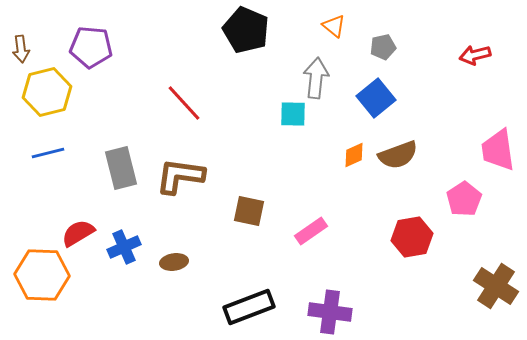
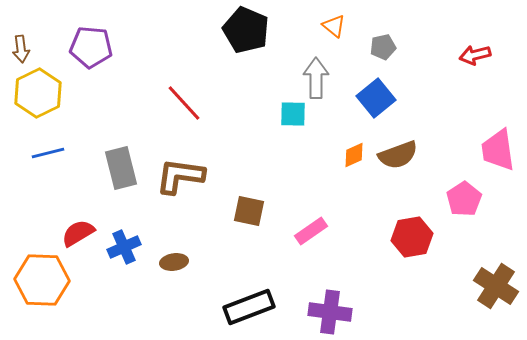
gray arrow: rotated 6 degrees counterclockwise
yellow hexagon: moved 9 px left, 1 px down; rotated 12 degrees counterclockwise
orange hexagon: moved 5 px down
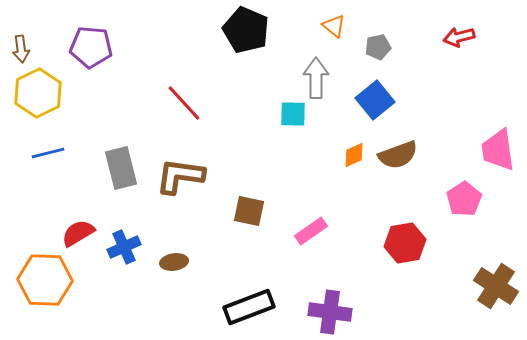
gray pentagon: moved 5 px left
red arrow: moved 16 px left, 18 px up
blue square: moved 1 px left, 2 px down
red hexagon: moved 7 px left, 6 px down
orange hexagon: moved 3 px right
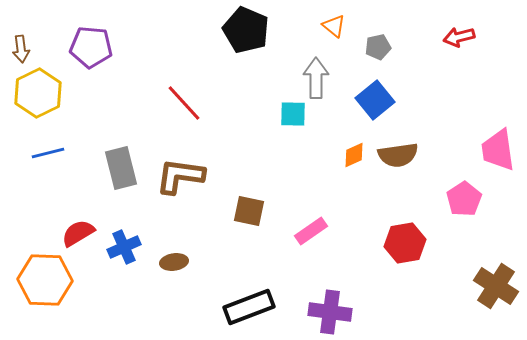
brown semicircle: rotated 12 degrees clockwise
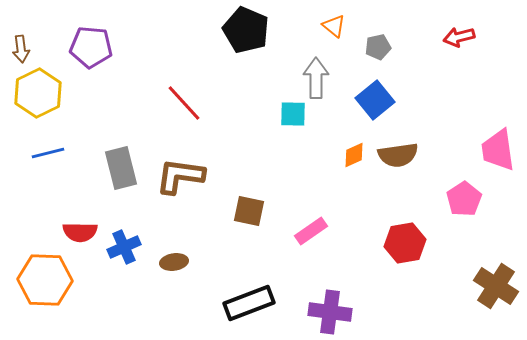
red semicircle: moved 2 px right, 1 px up; rotated 148 degrees counterclockwise
black rectangle: moved 4 px up
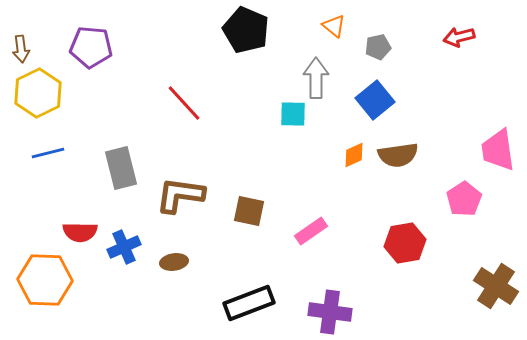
brown L-shape: moved 19 px down
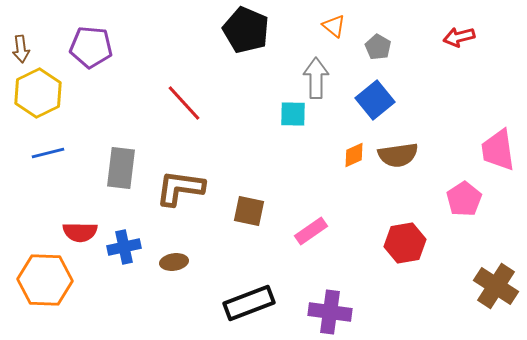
gray pentagon: rotated 30 degrees counterclockwise
gray rectangle: rotated 21 degrees clockwise
brown L-shape: moved 7 px up
blue cross: rotated 12 degrees clockwise
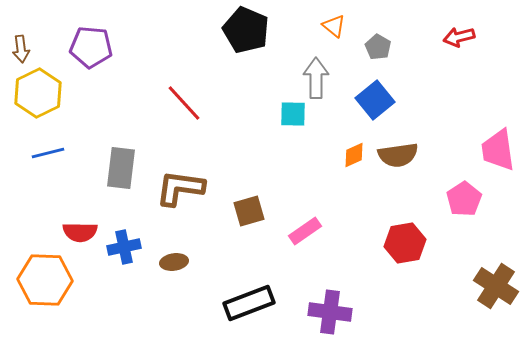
brown square: rotated 28 degrees counterclockwise
pink rectangle: moved 6 px left
